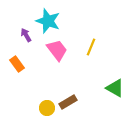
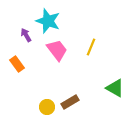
brown rectangle: moved 2 px right
yellow circle: moved 1 px up
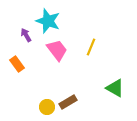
brown rectangle: moved 2 px left
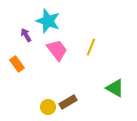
yellow circle: moved 1 px right
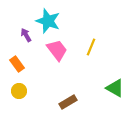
yellow circle: moved 29 px left, 16 px up
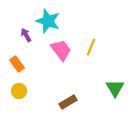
pink trapezoid: moved 4 px right
green triangle: rotated 30 degrees clockwise
